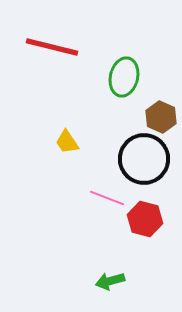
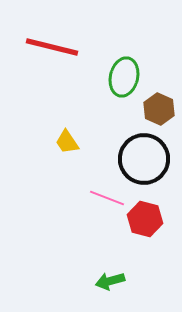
brown hexagon: moved 2 px left, 8 px up
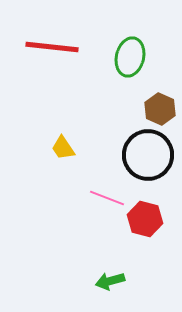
red line: rotated 8 degrees counterclockwise
green ellipse: moved 6 px right, 20 px up
brown hexagon: moved 1 px right
yellow trapezoid: moved 4 px left, 6 px down
black circle: moved 4 px right, 4 px up
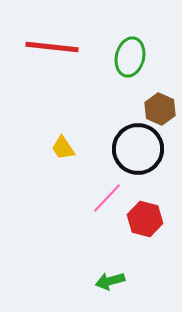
black circle: moved 10 px left, 6 px up
pink line: rotated 68 degrees counterclockwise
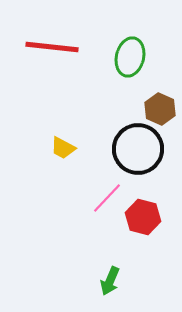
yellow trapezoid: rotated 28 degrees counterclockwise
red hexagon: moved 2 px left, 2 px up
green arrow: rotated 52 degrees counterclockwise
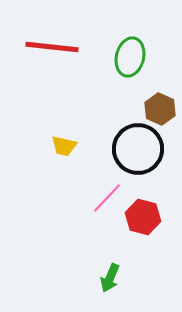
yellow trapezoid: moved 1 px right, 2 px up; rotated 16 degrees counterclockwise
green arrow: moved 3 px up
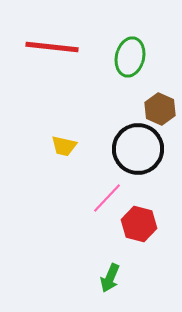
red hexagon: moved 4 px left, 7 px down
